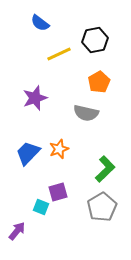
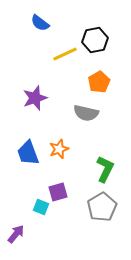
yellow line: moved 6 px right
blue trapezoid: rotated 64 degrees counterclockwise
green L-shape: rotated 20 degrees counterclockwise
purple arrow: moved 1 px left, 3 px down
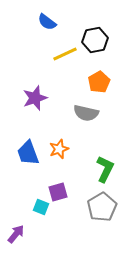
blue semicircle: moved 7 px right, 1 px up
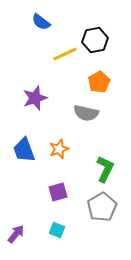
blue semicircle: moved 6 px left
blue trapezoid: moved 4 px left, 3 px up
cyan square: moved 16 px right, 23 px down
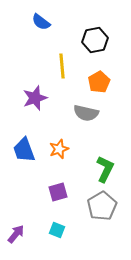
yellow line: moved 3 px left, 12 px down; rotated 70 degrees counterclockwise
gray pentagon: moved 1 px up
